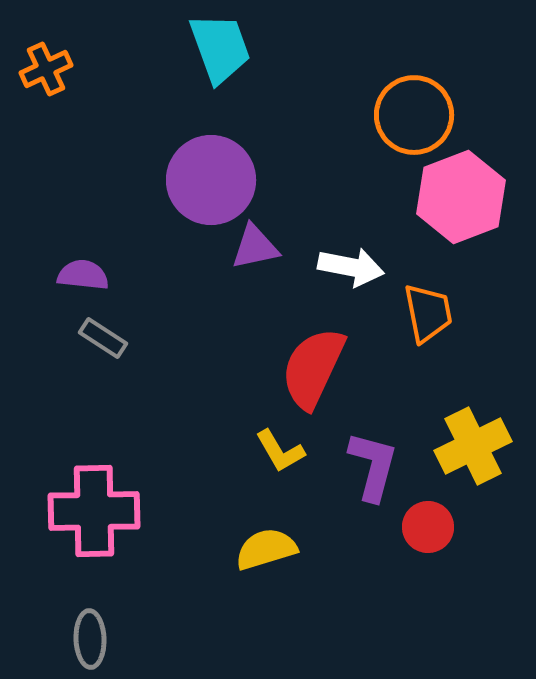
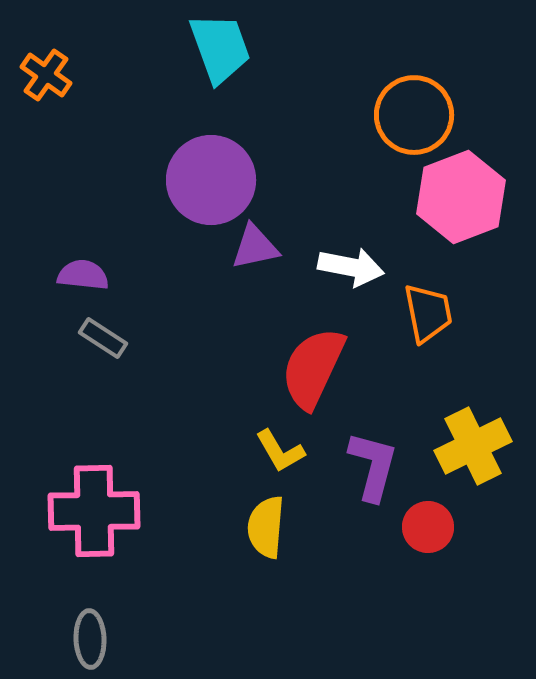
orange cross: moved 6 px down; rotated 30 degrees counterclockwise
yellow semicircle: moved 22 px up; rotated 68 degrees counterclockwise
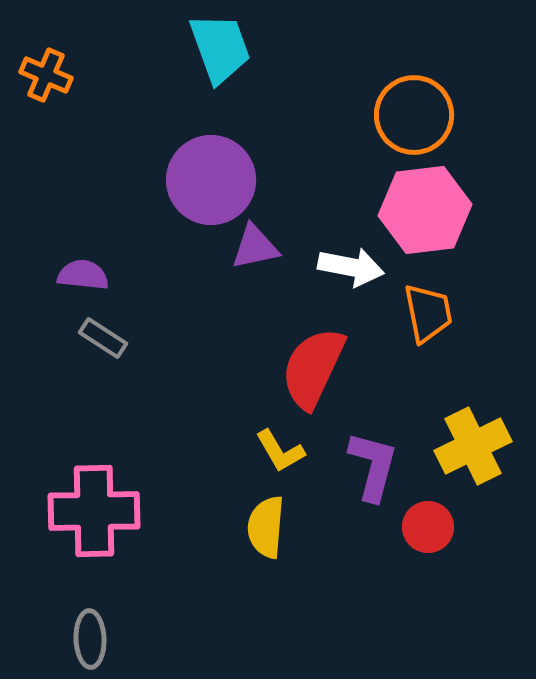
orange cross: rotated 12 degrees counterclockwise
pink hexagon: moved 36 px left, 13 px down; rotated 14 degrees clockwise
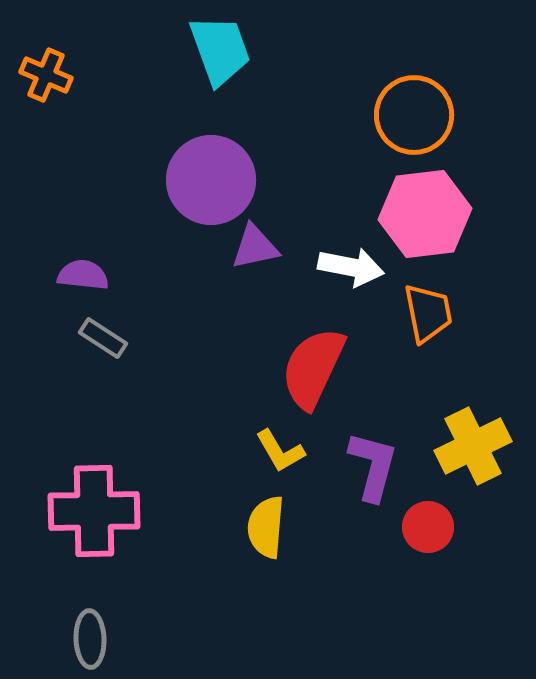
cyan trapezoid: moved 2 px down
pink hexagon: moved 4 px down
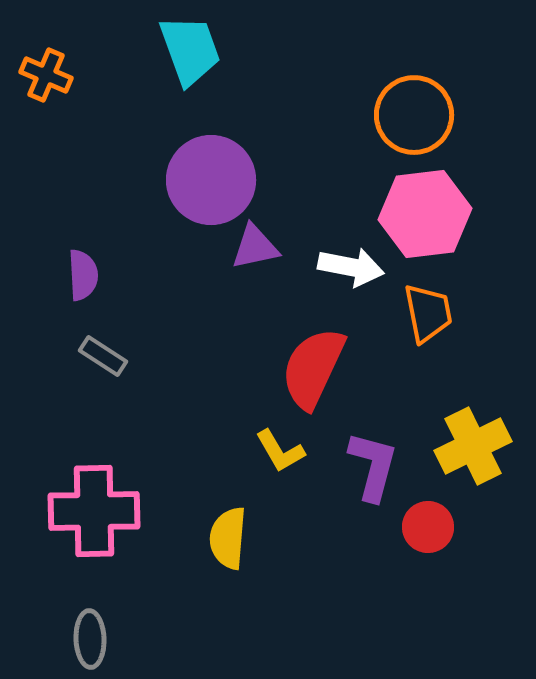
cyan trapezoid: moved 30 px left
purple semicircle: rotated 81 degrees clockwise
gray rectangle: moved 18 px down
yellow semicircle: moved 38 px left, 11 px down
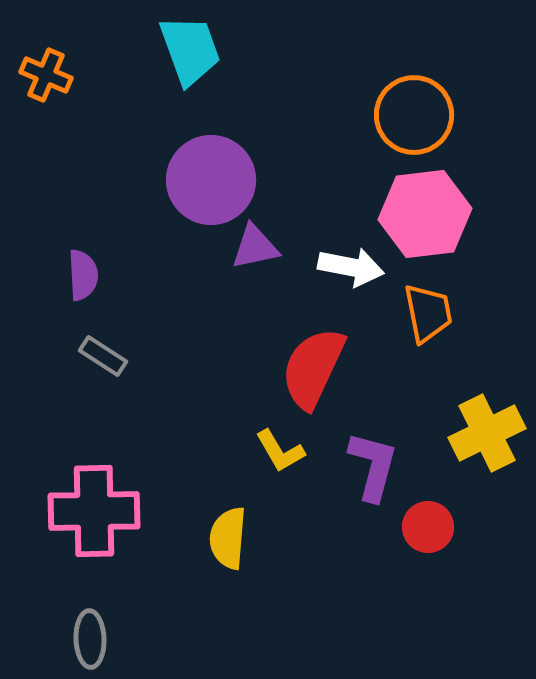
yellow cross: moved 14 px right, 13 px up
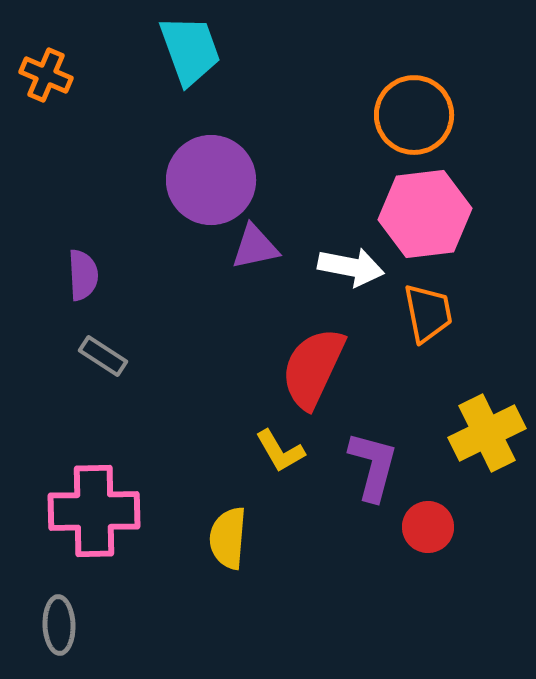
gray ellipse: moved 31 px left, 14 px up
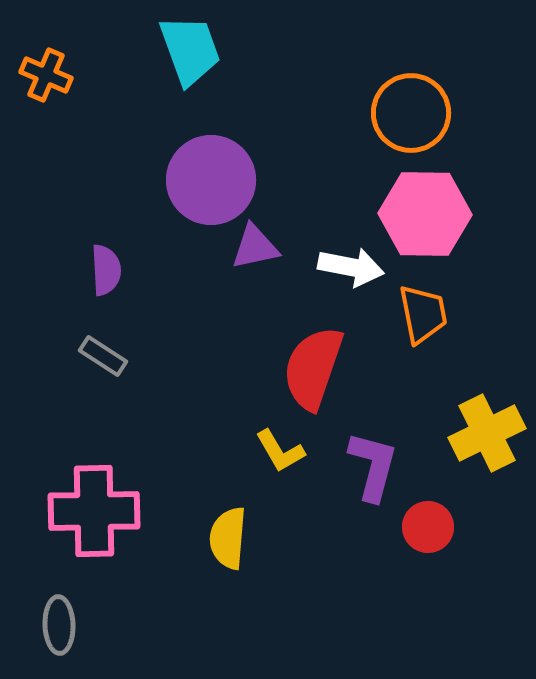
orange circle: moved 3 px left, 2 px up
pink hexagon: rotated 8 degrees clockwise
purple semicircle: moved 23 px right, 5 px up
orange trapezoid: moved 5 px left, 1 px down
red semicircle: rotated 6 degrees counterclockwise
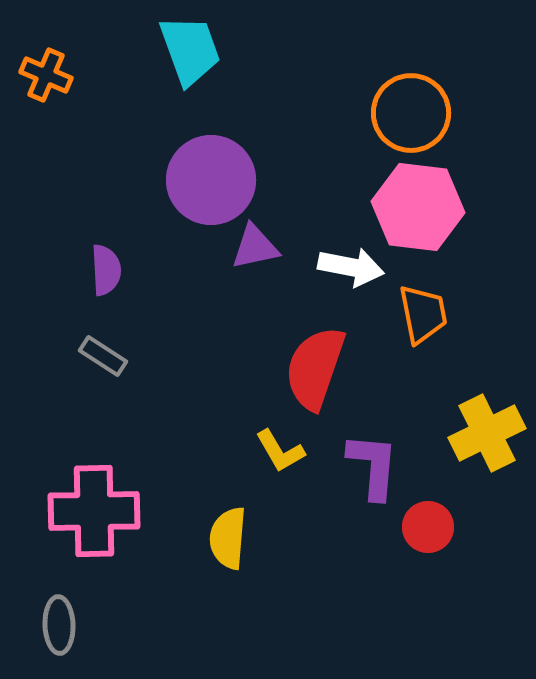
pink hexagon: moved 7 px left, 7 px up; rotated 6 degrees clockwise
red semicircle: moved 2 px right
purple L-shape: rotated 10 degrees counterclockwise
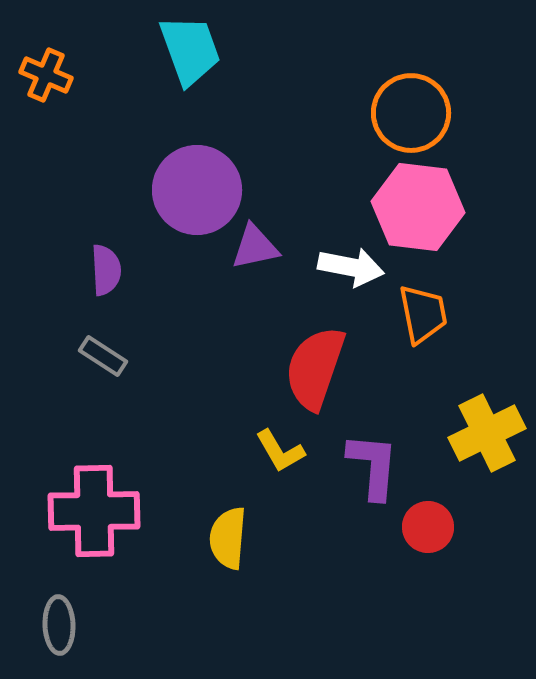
purple circle: moved 14 px left, 10 px down
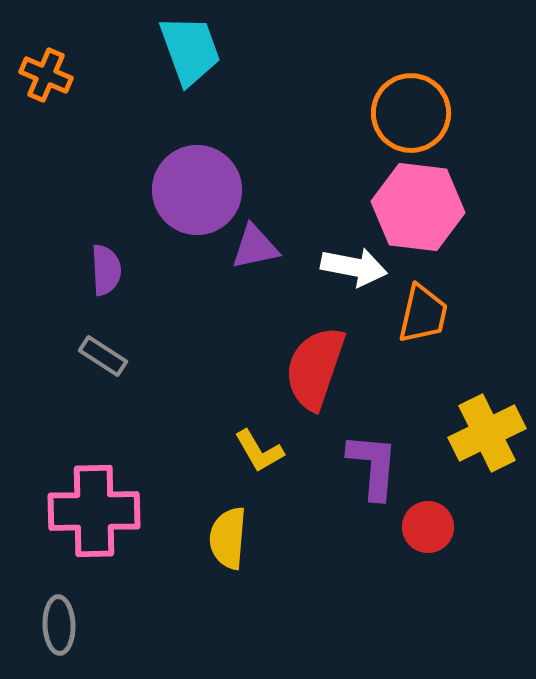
white arrow: moved 3 px right
orange trapezoid: rotated 24 degrees clockwise
yellow L-shape: moved 21 px left
